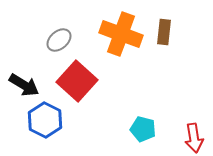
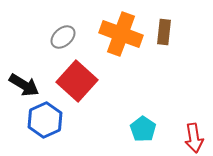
gray ellipse: moved 4 px right, 3 px up
blue hexagon: rotated 8 degrees clockwise
cyan pentagon: rotated 20 degrees clockwise
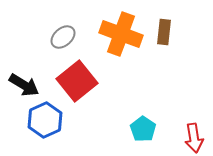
red square: rotated 9 degrees clockwise
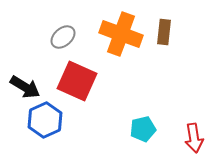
red square: rotated 27 degrees counterclockwise
black arrow: moved 1 px right, 2 px down
cyan pentagon: rotated 25 degrees clockwise
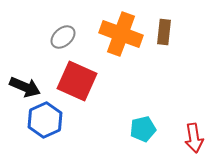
black arrow: rotated 8 degrees counterclockwise
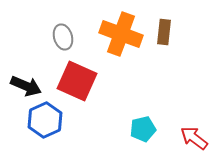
gray ellipse: rotated 65 degrees counterclockwise
black arrow: moved 1 px right, 1 px up
red arrow: rotated 136 degrees clockwise
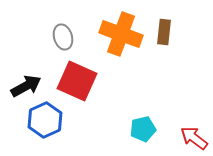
black arrow: rotated 52 degrees counterclockwise
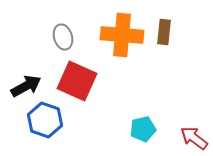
orange cross: moved 1 px right, 1 px down; rotated 15 degrees counterclockwise
blue hexagon: rotated 16 degrees counterclockwise
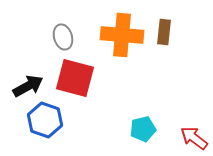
red square: moved 2 px left, 3 px up; rotated 9 degrees counterclockwise
black arrow: moved 2 px right
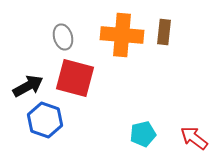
cyan pentagon: moved 5 px down
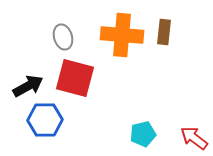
blue hexagon: rotated 20 degrees counterclockwise
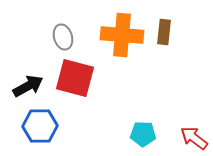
blue hexagon: moved 5 px left, 6 px down
cyan pentagon: rotated 15 degrees clockwise
